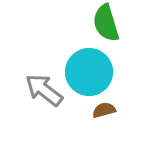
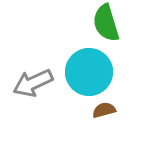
gray arrow: moved 11 px left, 7 px up; rotated 63 degrees counterclockwise
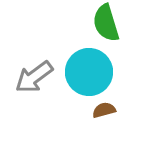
gray arrow: moved 1 px right, 6 px up; rotated 12 degrees counterclockwise
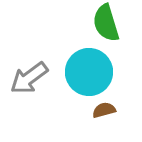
gray arrow: moved 5 px left, 1 px down
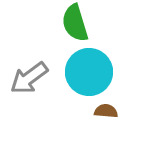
green semicircle: moved 31 px left
brown semicircle: moved 2 px right, 1 px down; rotated 20 degrees clockwise
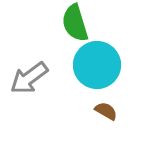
cyan circle: moved 8 px right, 7 px up
brown semicircle: rotated 25 degrees clockwise
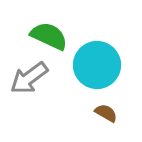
green semicircle: moved 26 px left, 13 px down; rotated 132 degrees clockwise
brown semicircle: moved 2 px down
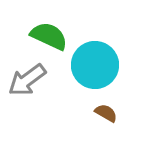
cyan circle: moved 2 px left
gray arrow: moved 2 px left, 2 px down
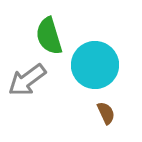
green semicircle: rotated 132 degrees counterclockwise
brown semicircle: rotated 35 degrees clockwise
